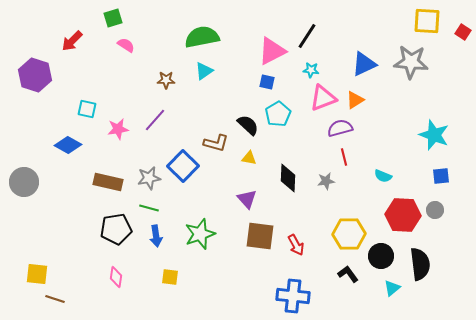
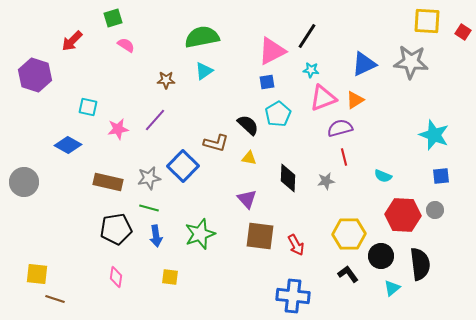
blue square at (267, 82): rotated 21 degrees counterclockwise
cyan square at (87, 109): moved 1 px right, 2 px up
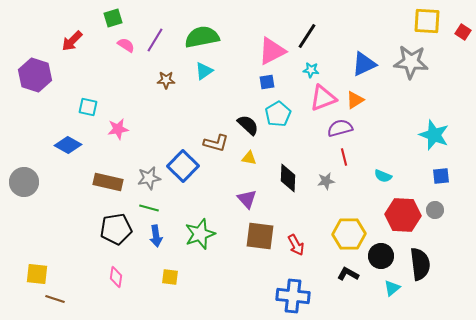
purple line at (155, 120): moved 80 px up; rotated 10 degrees counterclockwise
black L-shape at (348, 274): rotated 25 degrees counterclockwise
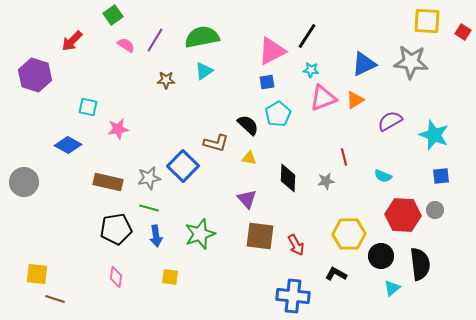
green square at (113, 18): moved 3 px up; rotated 18 degrees counterclockwise
purple semicircle at (340, 128): moved 50 px right, 7 px up; rotated 15 degrees counterclockwise
black L-shape at (348, 274): moved 12 px left
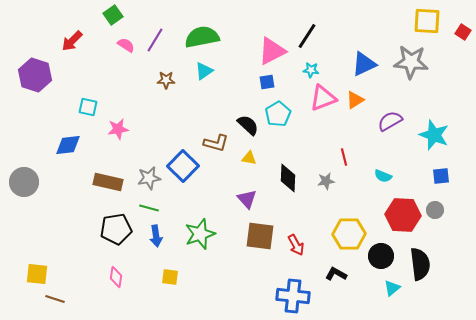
blue diamond at (68, 145): rotated 36 degrees counterclockwise
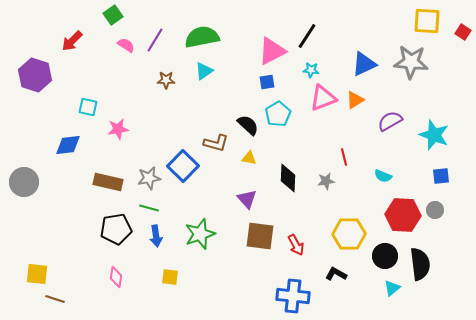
black circle at (381, 256): moved 4 px right
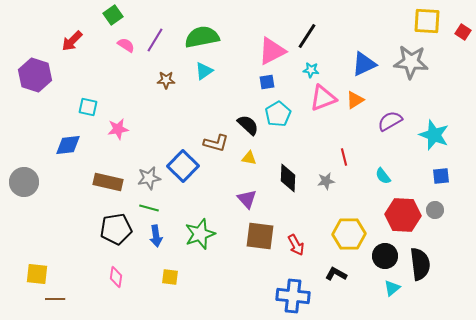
cyan semicircle at (383, 176): rotated 30 degrees clockwise
brown line at (55, 299): rotated 18 degrees counterclockwise
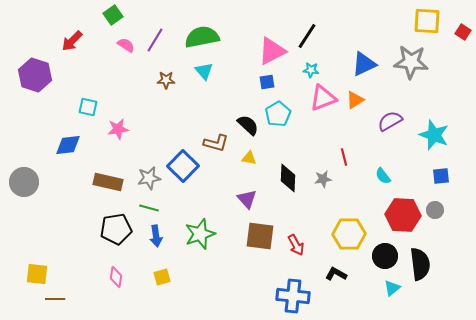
cyan triangle at (204, 71): rotated 36 degrees counterclockwise
gray star at (326, 181): moved 3 px left, 2 px up
yellow square at (170, 277): moved 8 px left; rotated 24 degrees counterclockwise
